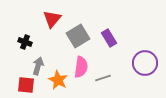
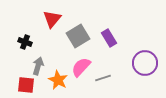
pink semicircle: rotated 145 degrees counterclockwise
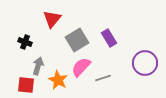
gray square: moved 1 px left, 4 px down
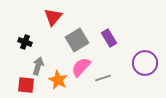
red triangle: moved 1 px right, 2 px up
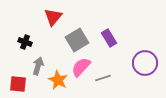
red square: moved 8 px left, 1 px up
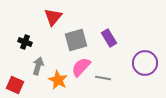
gray square: moved 1 px left; rotated 15 degrees clockwise
gray line: rotated 28 degrees clockwise
red square: moved 3 px left, 1 px down; rotated 18 degrees clockwise
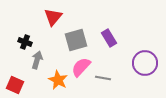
gray arrow: moved 1 px left, 6 px up
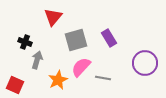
orange star: rotated 18 degrees clockwise
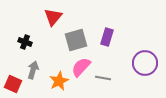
purple rectangle: moved 2 px left, 1 px up; rotated 48 degrees clockwise
gray arrow: moved 4 px left, 10 px down
orange star: moved 1 px right, 1 px down
red square: moved 2 px left, 1 px up
